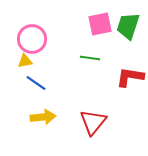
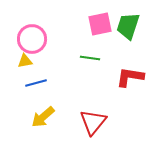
blue line: rotated 50 degrees counterclockwise
yellow arrow: rotated 145 degrees clockwise
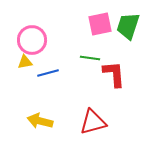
pink circle: moved 1 px down
yellow triangle: moved 1 px down
red L-shape: moved 16 px left, 3 px up; rotated 76 degrees clockwise
blue line: moved 12 px right, 10 px up
yellow arrow: moved 3 px left, 4 px down; rotated 55 degrees clockwise
red triangle: rotated 36 degrees clockwise
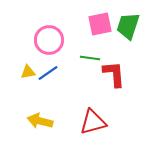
pink circle: moved 17 px right
yellow triangle: moved 3 px right, 10 px down
blue line: rotated 20 degrees counterclockwise
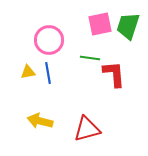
blue line: rotated 65 degrees counterclockwise
red triangle: moved 6 px left, 7 px down
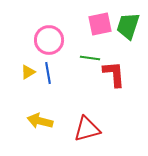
yellow triangle: rotated 21 degrees counterclockwise
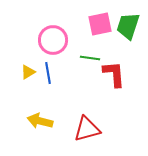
pink circle: moved 4 px right
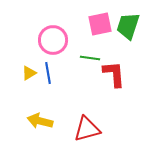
yellow triangle: moved 1 px right, 1 px down
